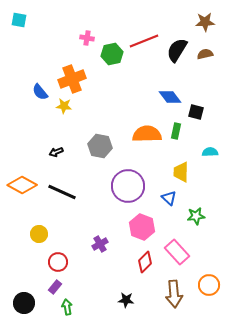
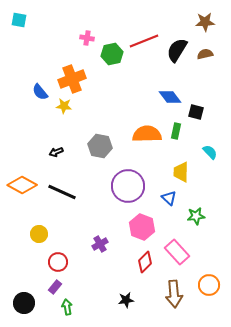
cyan semicircle: rotated 49 degrees clockwise
black star: rotated 14 degrees counterclockwise
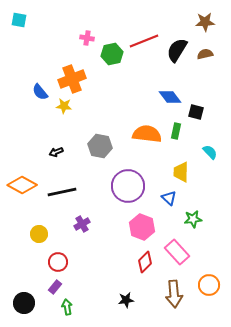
orange semicircle: rotated 8 degrees clockwise
black line: rotated 36 degrees counterclockwise
green star: moved 3 px left, 3 px down
purple cross: moved 18 px left, 20 px up
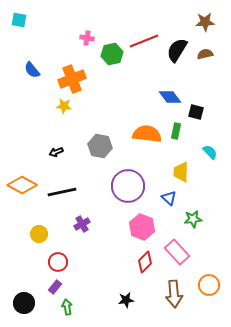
blue semicircle: moved 8 px left, 22 px up
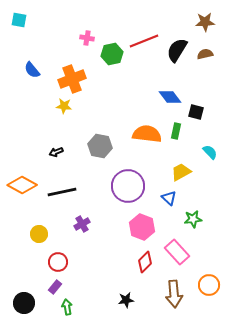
yellow trapezoid: rotated 60 degrees clockwise
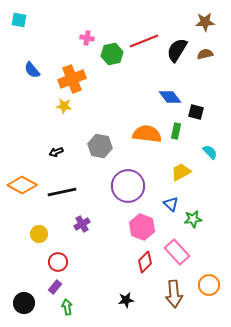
blue triangle: moved 2 px right, 6 px down
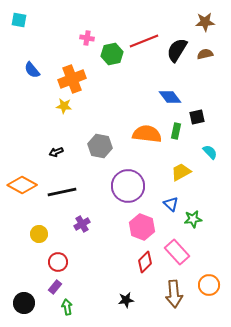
black square: moved 1 px right, 5 px down; rotated 28 degrees counterclockwise
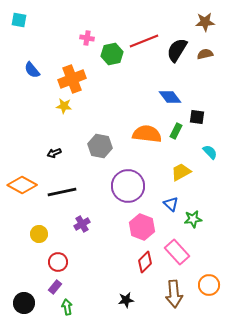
black square: rotated 21 degrees clockwise
green rectangle: rotated 14 degrees clockwise
black arrow: moved 2 px left, 1 px down
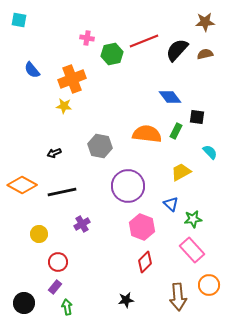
black semicircle: rotated 10 degrees clockwise
pink rectangle: moved 15 px right, 2 px up
brown arrow: moved 4 px right, 3 px down
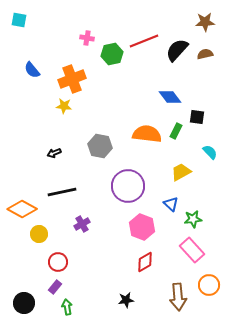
orange diamond: moved 24 px down
red diamond: rotated 15 degrees clockwise
